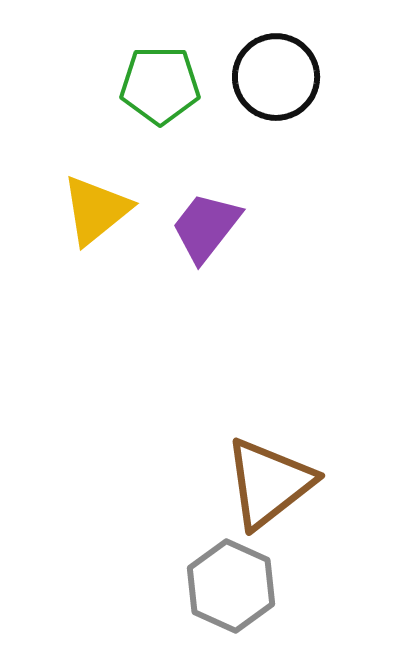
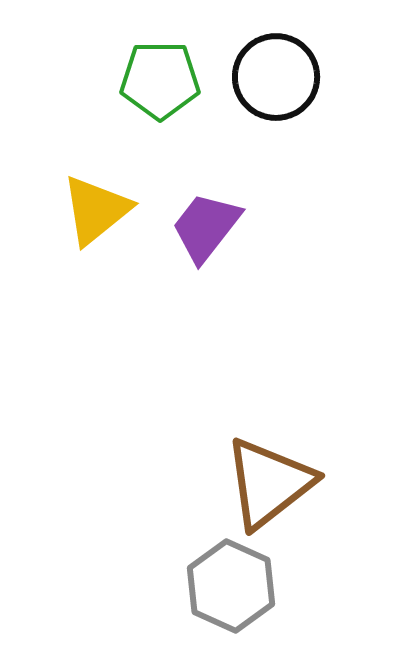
green pentagon: moved 5 px up
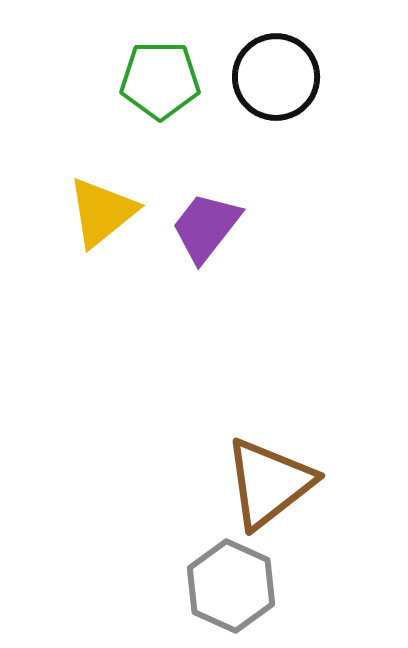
yellow triangle: moved 6 px right, 2 px down
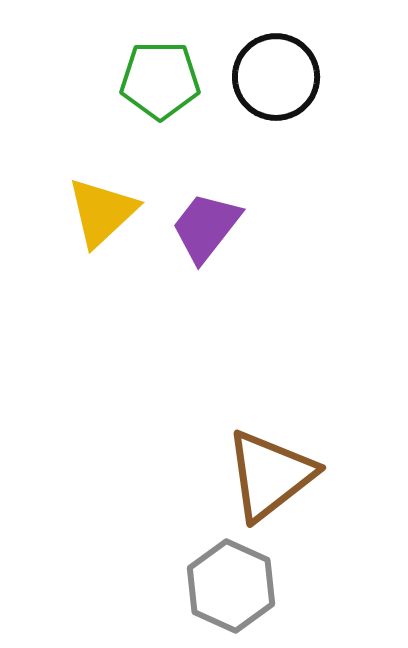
yellow triangle: rotated 4 degrees counterclockwise
brown triangle: moved 1 px right, 8 px up
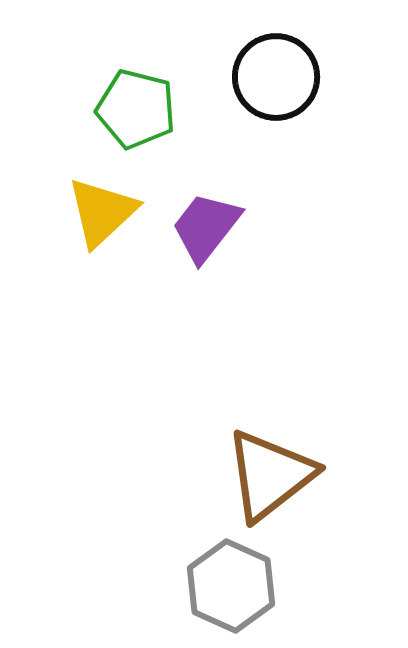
green pentagon: moved 24 px left, 29 px down; rotated 14 degrees clockwise
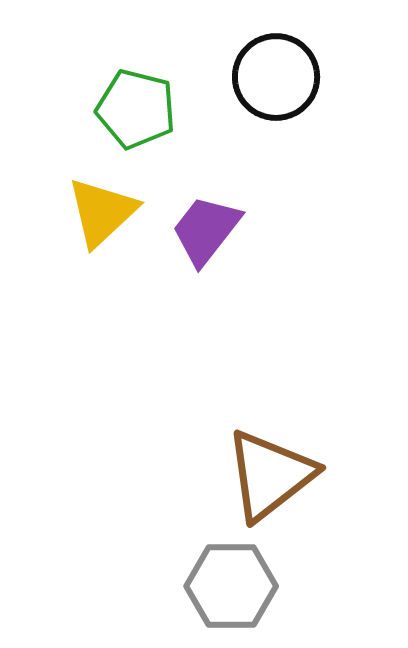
purple trapezoid: moved 3 px down
gray hexagon: rotated 24 degrees counterclockwise
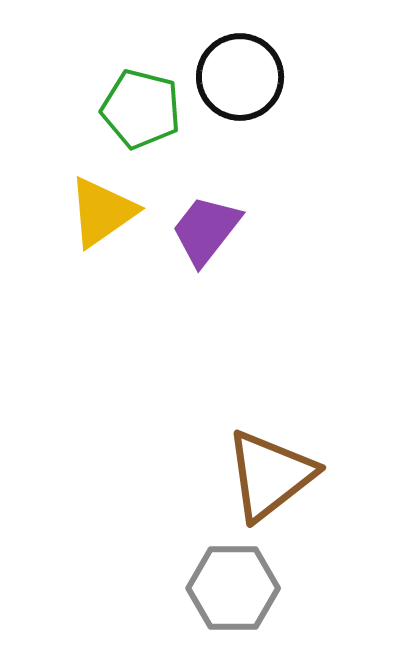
black circle: moved 36 px left
green pentagon: moved 5 px right
yellow triangle: rotated 8 degrees clockwise
gray hexagon: moved 2 px right, 2 px down
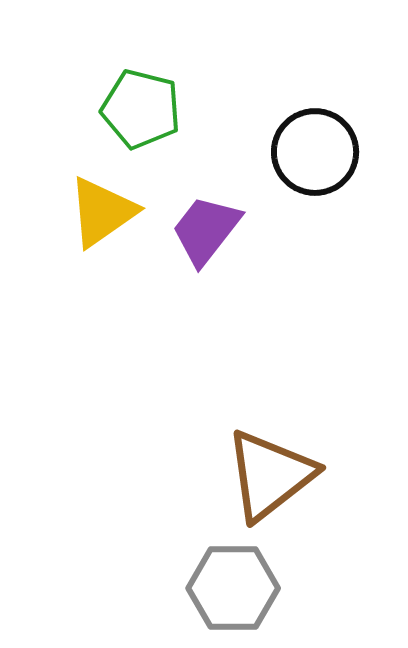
black circle: moved 75 px right, 75 px down
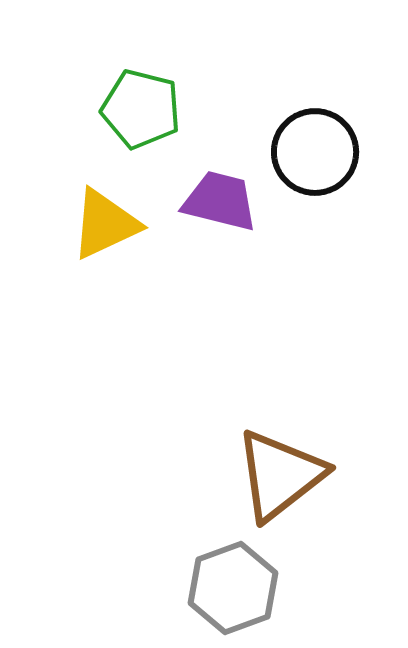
yellow triangle: moved 3 px right, 12 px down; rotated 10 degrees clockwise
purple trapezoid: moved 14 px right, 29 px up; rotated 66 degrees clockwise
brown triangle: moved 10 px right
gray hexagon: rotated 20 degrees counterclockwise
